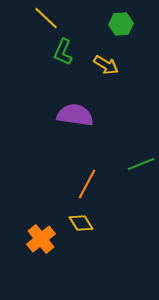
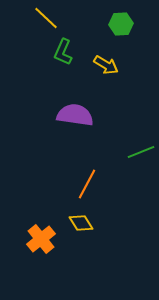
green line: moved 12 px up
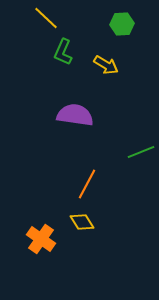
green hexagon: moved 1 px right
yellow diamond: moved 1 px right, 1 px up
orange cross: rotated 16 degrees counterclockwise
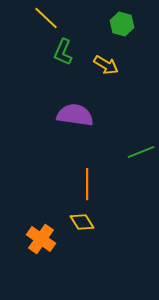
green hexagon: rotated 20 degrees clockwise
orange line: rotated 28 degrees counterclockwise
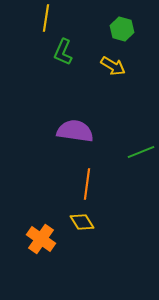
yellow line: rotated 56 degrees clockwise
green hexagon: moved 5 px down
yellow arrow: moved 7 px right, 1 px down
purple semicircle: moved 16 px down
orange line: rotated 8 degrees clockwise
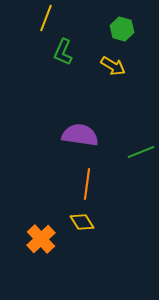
yellow line: rotated 12 degrees clockwise
purple semicircle: moved 5 px right, 4 px down
orange cross: rotated 12 degrees clockwise
